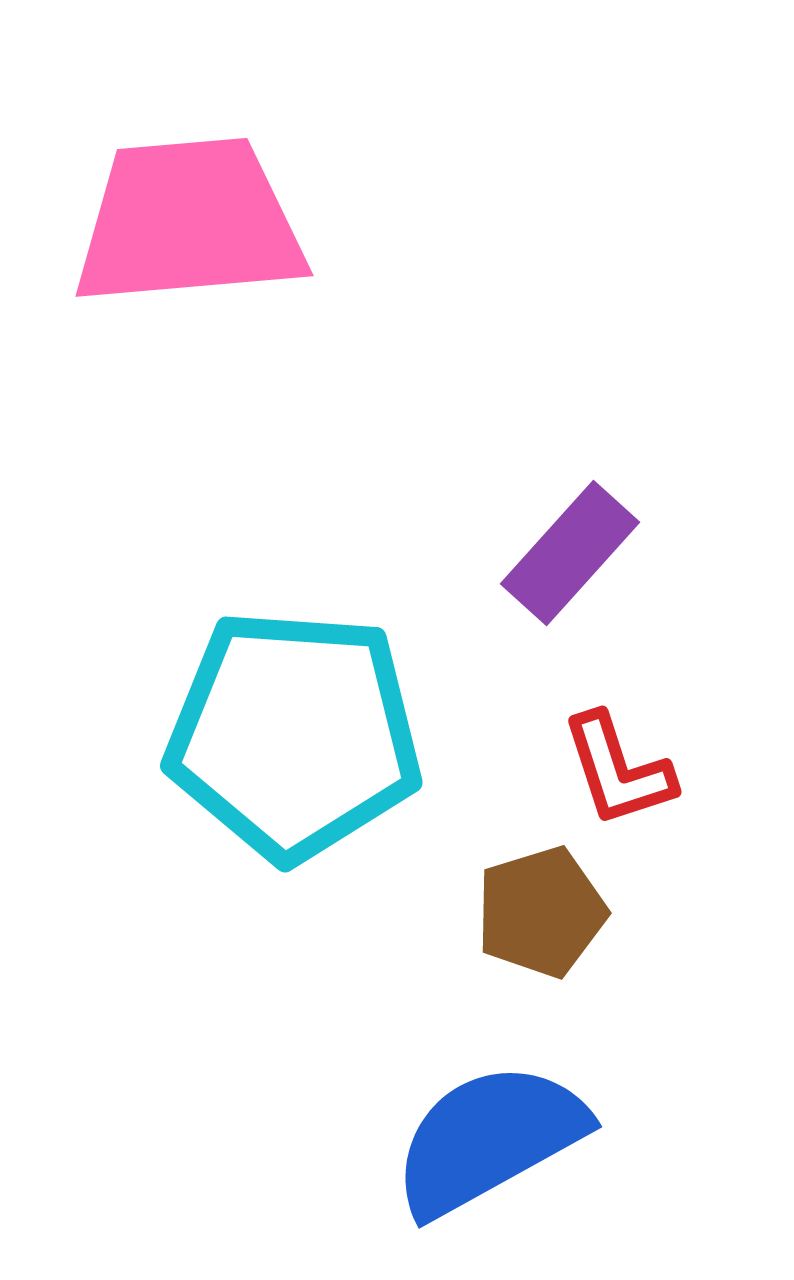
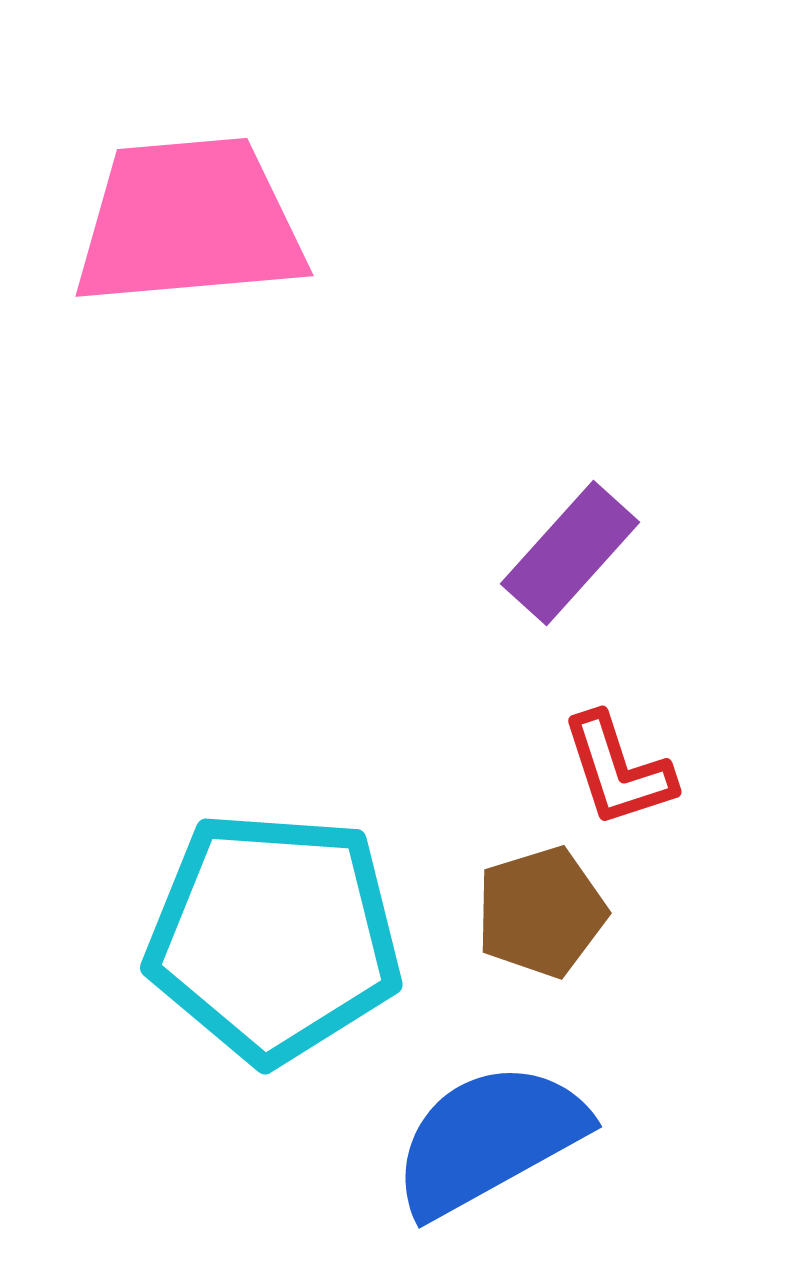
cyan pentagon: moved 20 px left, 202 px down
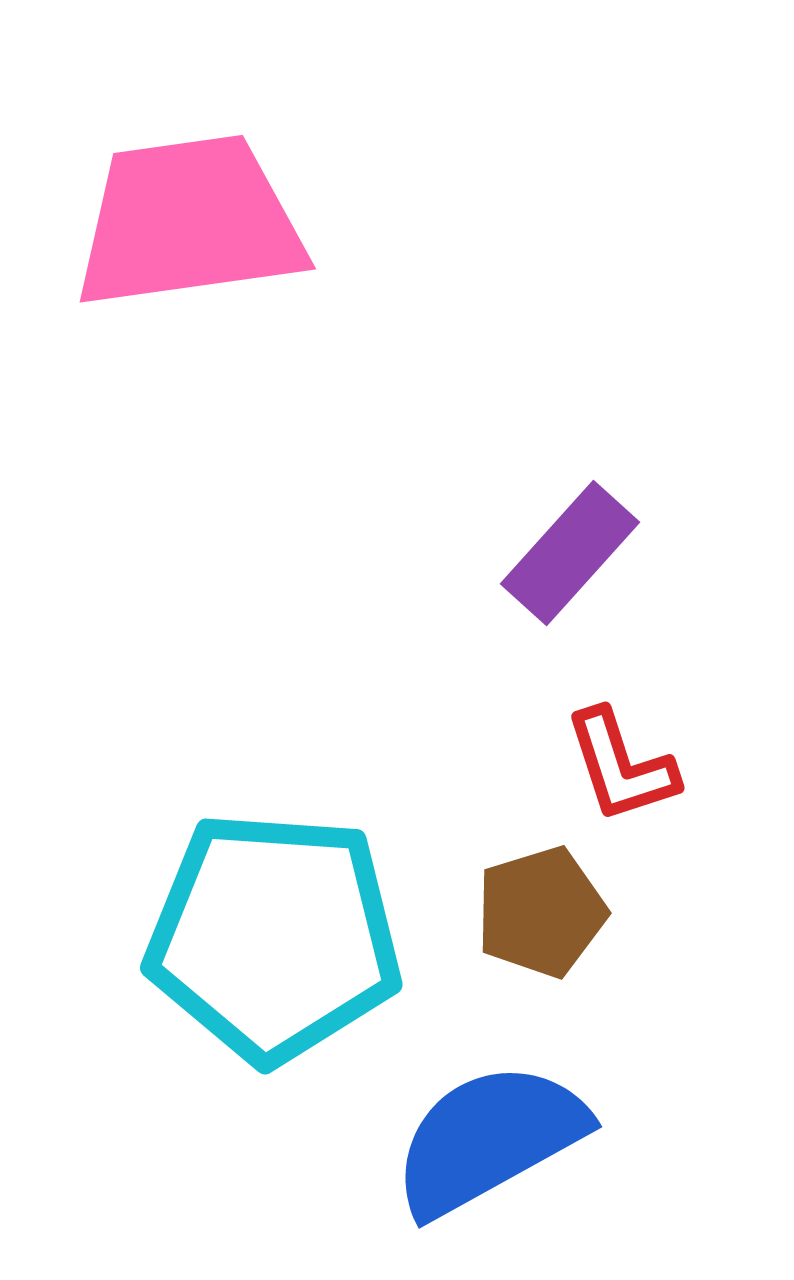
pink trapezoid: rotated 3 degrees counterclockwise
red L-shape: moved 3 px right, 4 px up
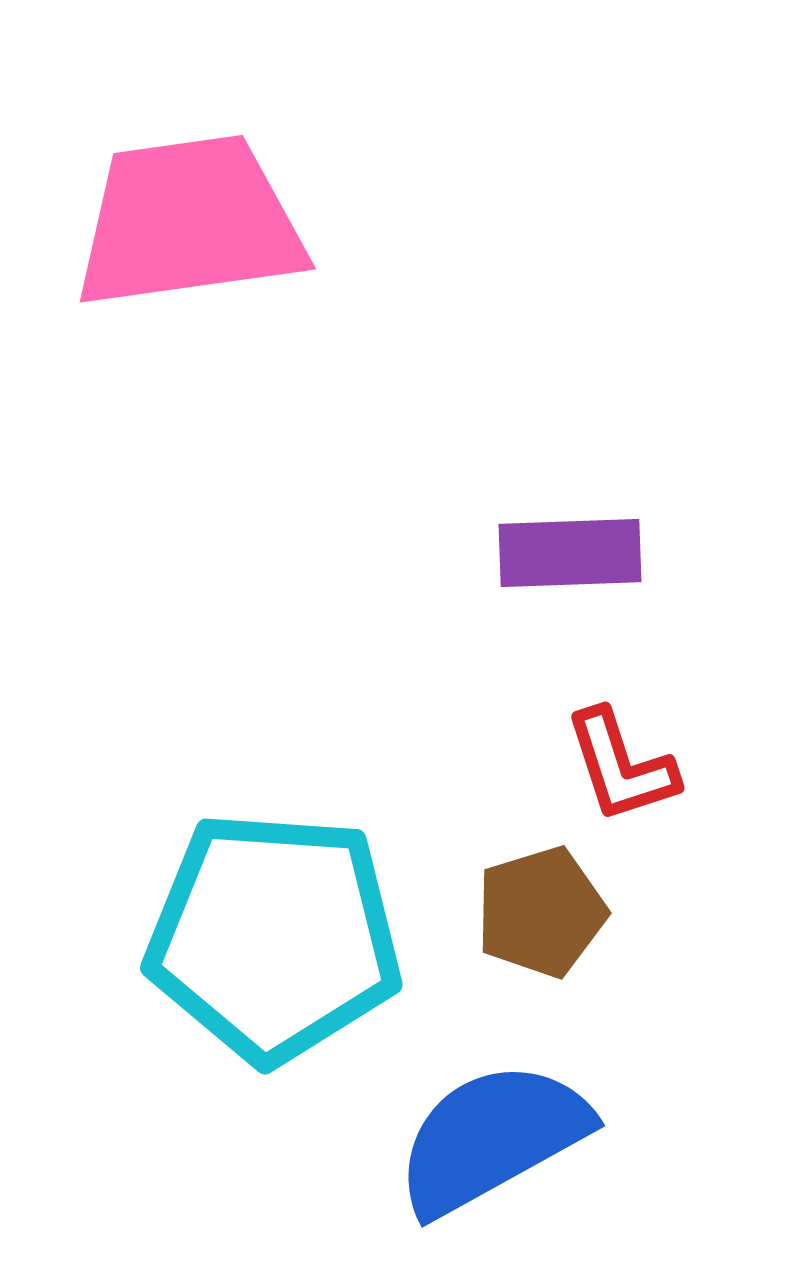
purple rectangle: rotated 46 degrees clockwise
blue semicircle: moved 3 px right, 1 px up
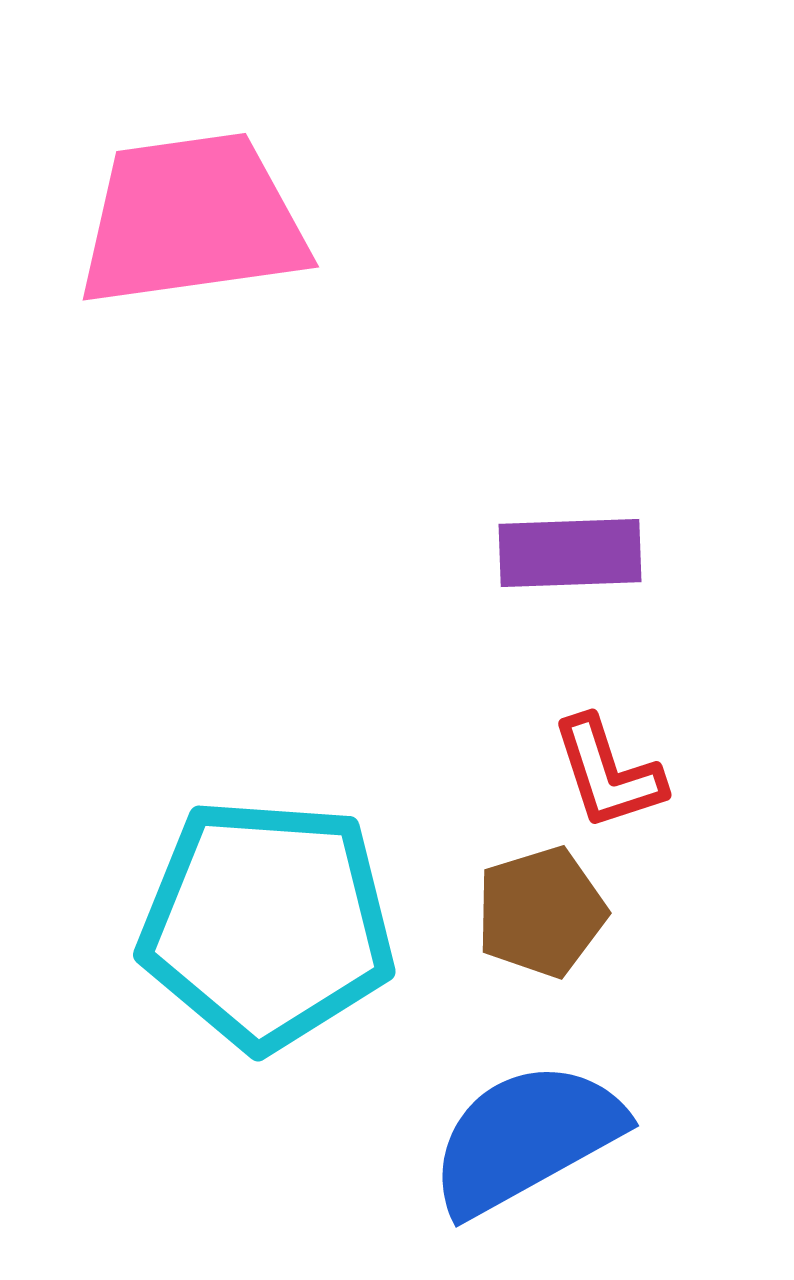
pink trapezoid: moved 3 px right, 2 px up
red L-shape: moved 13 px left, 7 px down
cyan pentagon: moved 7 px left, 13 px up
blue semicircle: moved 34 px right
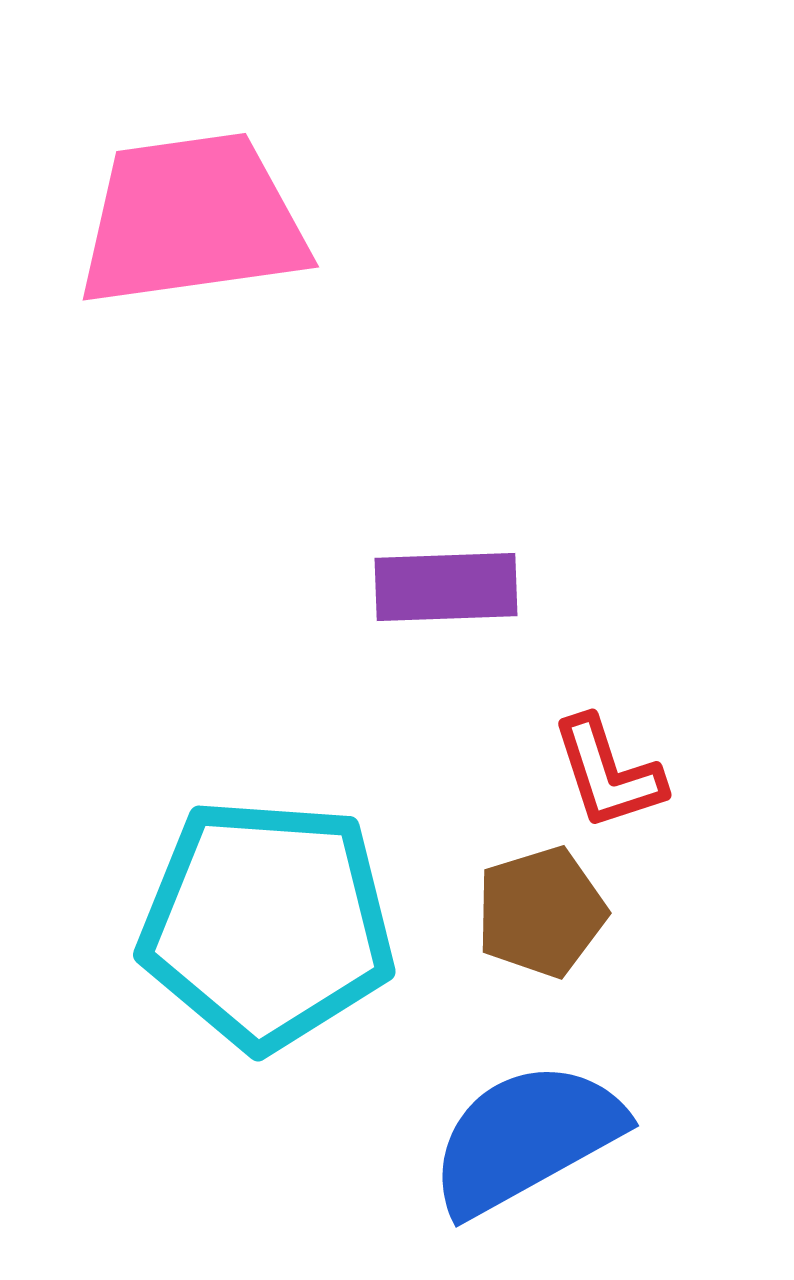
purple rectangle: moved 124 px left, 34 px down
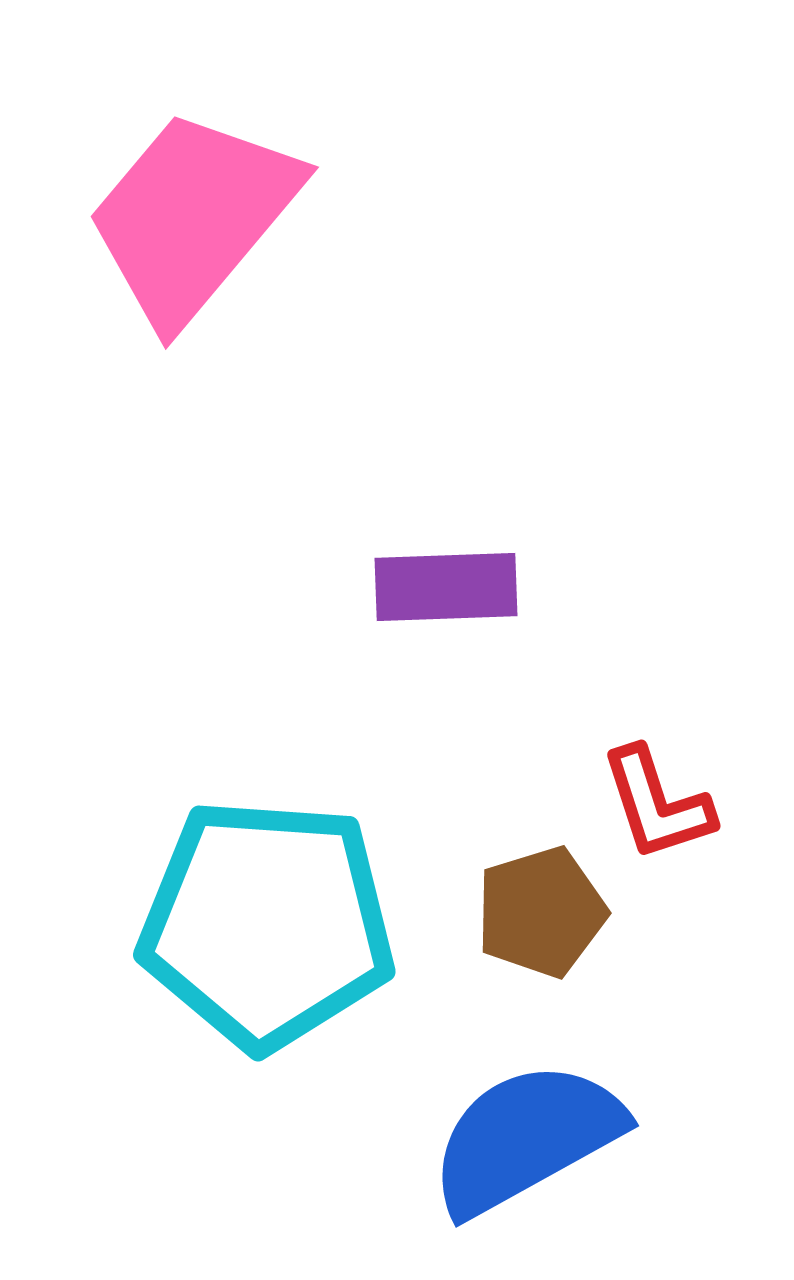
pink trapezoid: moved 1 px right, 3 px up; rotated 42 degrees counterclockwise
red L-shape: moved 49 px right, 31 px down
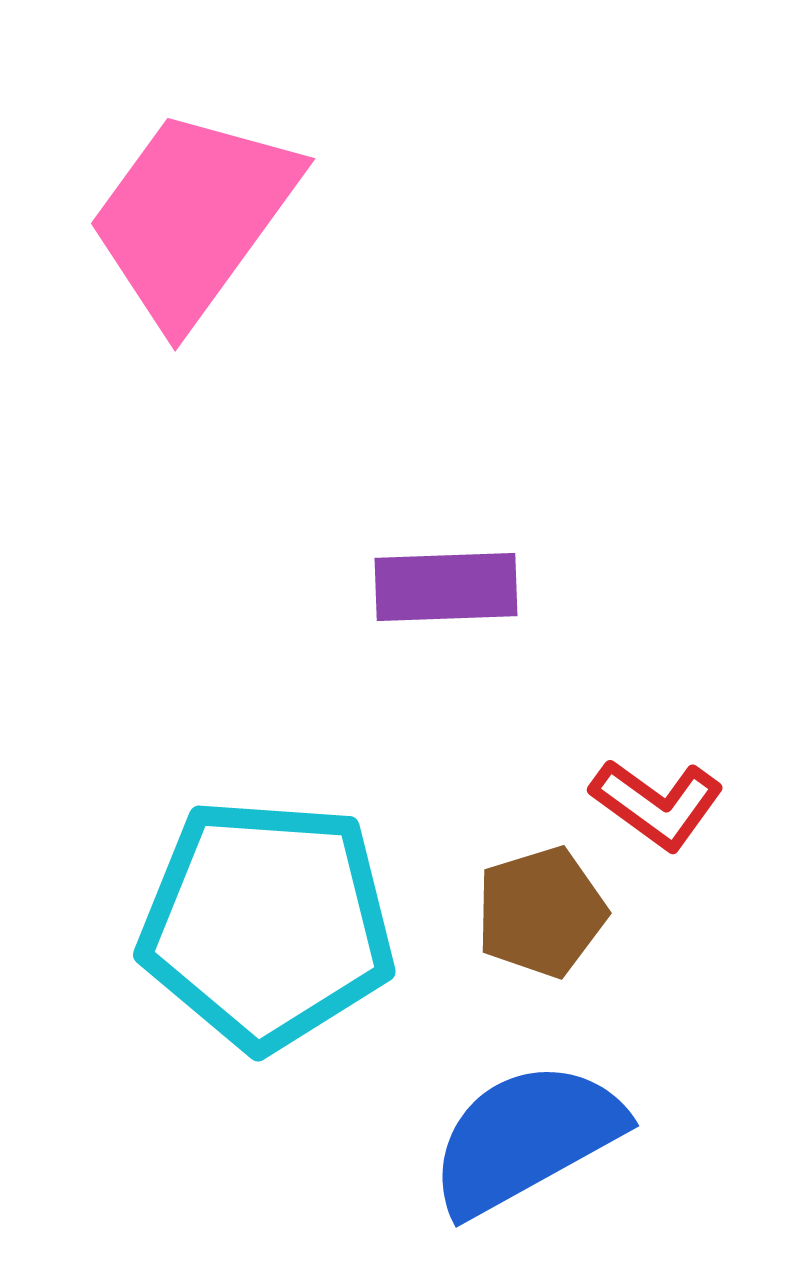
pink trapezoid: rotated 4 degrees counterclockwise
red L-shape: rotated 36 degrees counterclockwise
